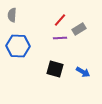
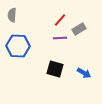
blue arrow: moved 1 px right, 1 px down
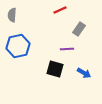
red line: moved 10 px up; rotated 24 degrees clockwise
gray rectangle: rotated 24 degrees counterclockwise
purple line: moved 7 px right, 11 px down
blue hexagon: rotated 15 degrees counterclockwise
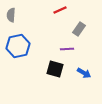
gray semicircle: moved 1 px left
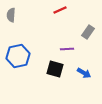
gray rectangle: moved 9 px right, 3 px down
blue hexagon: moved 10 px down
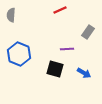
blue hexagon: moved 1 px right, 2 px up; rotated 25 degrees counterclockwise
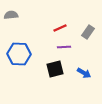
red line: moved 18 px down
gray semicircle: rotated 80 degrees clockwise
purple line: moved 3 px left, 2 px up
blue hexagon: rotated 20 degrees counterclockwise
black square: rotated 30 degrees counterclockwise
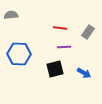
red line: rotated 32 degrees clockwise
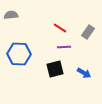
red line: rotated 24 degrees clockwise
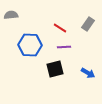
gray rectangle: moved 8 px up
blue hexagon: moved 11 px right, 9 px up
blue arrow: moved 4 px right
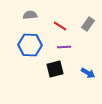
gray semicircle: moved 19 px right
red line: moved 2 px up
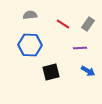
red line: moved 3 px right, 2 px up
purple line: moved 16 px right, 1 px down
black square: moved 4 px left, 3 px down
blue arrow: moved 2 px up
